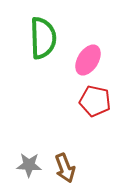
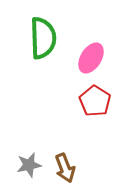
pink ellipse: moved 3 px right, 2 px up
red pentagon: rotated 20 degrees clockwise
gray star: rotated 15 degrees counterclockwise
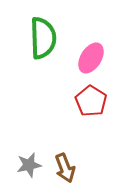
red pentagon: moved 4 px left
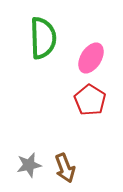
red pentagon: moved 1 px left, 1 px up
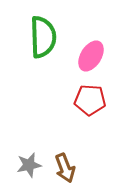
green semicircle: moved 1 px up
pink ellipse: moved 2 px up
red pentagon: rotated 28 degrees counterclockwise
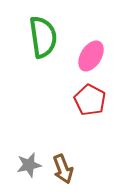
green semicircle: rotated 6 degrees counterclockwise
red pentagon: rotated 24 degrees clockwise
brown arrow: moved 2 px left, 1 px down
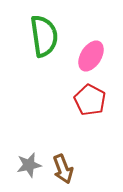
green semicircle: moved 1 px right, 1 px up
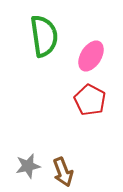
gray star: moved 1 px left, 1 px down
brown arrow: moved 3 px down
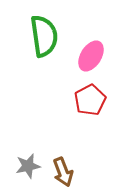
red pentagon: rotated 16 degrees clockwise
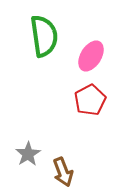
gray star: moved 12 px up; rotated 20 degrees counterclockwise
